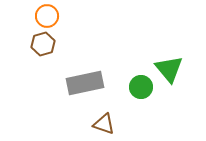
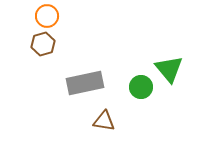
brown triangle: moved 3 px up; rotated 10 degrees counterclockwise
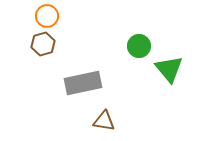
gray rectangle: moved 2 px left
green circle: moved 2 px left, 41 px up
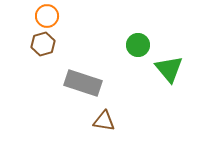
green circle: moved 1 px left, 1 px up
gray rectangle: rotated 30 degrees clockwise
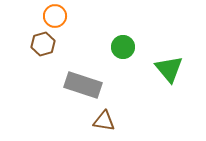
orange circle: moved 8 px right
green circle: moved 15 px left, 2 px down
gray rectangle: moved 2 px down
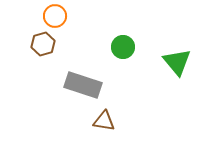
green triangle: moved 8 px right, 7 px up
